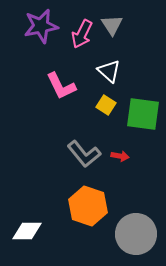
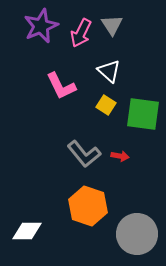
purple star: rotated 12 degrees counterclockwise
pink arrow: moved 1 px left, 1 px up
gray circle: moved 1 px right
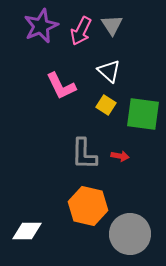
pink arrow: moved 2 px up
gray L-shape: rotated 40 degrees clockwise
orange hexagon: rotated 6 degrees counterclockwise
gray circle: moved 7 px left
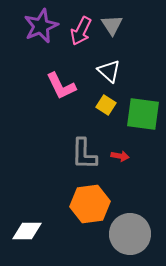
orange hexagon: moved 2 px right, 2 px up; rotated 21 degrees counterclockwise
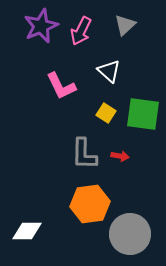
gray triangle: moved 13 px right; rotated 20 degrees clockwise
yellow square: moved 8 px down
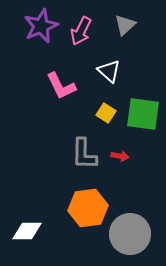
orange hexagon: moved 2 px left, 4 px down
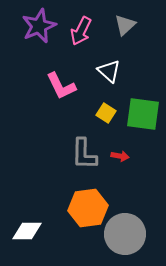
purple star: moved 2 px left
gray circle: moved 5 px left
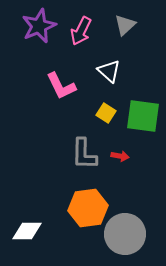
green square: moved 2 px down
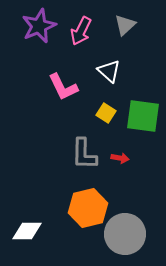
pink L-shape: moved 2 px right, 1 px down
red arrow: moved 2 px down
orange hexagon: rotated 6 degrees counterclockwise
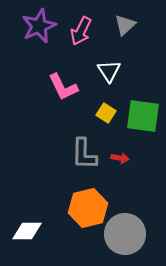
white triangle: rotated 15 degrees clockwise
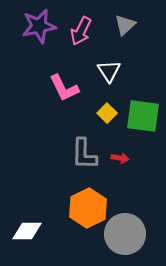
purple star: rotated 12 degrees clockwise
pink L-shape: moved 1 px right, 1 px down
yellow square: moved 1 px right; rotated 12 degrees clockwise
orange hexagon: rotated 12 degrees counterclockwise
